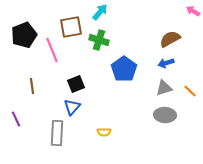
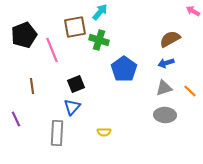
brown square: moved 4 px right
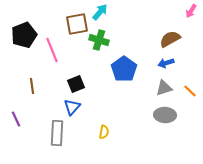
pink arrow: moved 2 px left; rotated 88 degrees counterclockwise
brown square: moved 2 px right, 3 px up
yellow semicircle: rotated 80 degrees counterclockwise
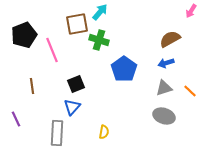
gray ellipse: moved 1 px left, 1 px down; rotated 15 degrees clockwise
